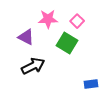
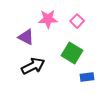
green square: moved 5 px right, 10 px down
blue rectangle: moved 4 px left, 7 px up
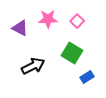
purple triangle: moved 6 px left, 9 px up
blue rectangle: rotated 24 degrees counterclockwise
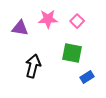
purple triangle: rotated 18 degrees counterclockwise
green square: rotated 20 degrees counterclockwise
black arrow: rotated 50 degrees counterclockwise
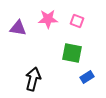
pink square: rotated 24 degrees counterclockwise
purple triangle: moved 2 px left
black arrow: moved 13 px down
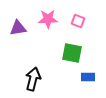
pink square: moved 1 px right
purple triangle: rotated 18 degrees counterclockwise
blue rectangle: moved 1 px right; rotated 32 degrees clockwise
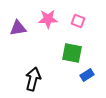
blue rectangle: moved 1 px left, 2 px up; rotated 32 degrees counterclockwise
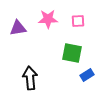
pink square: rotated 24 degrees counterclockwise
black arrow: moved 3 px left, 1 px up; rotated 20 degrees counterclockwise
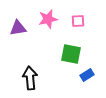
pink star: rotated 12 degrees counterclockwise
green square: moved 1 px left, 1 px down
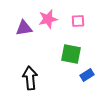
purple triangle: moved 6 px right
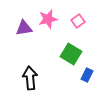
pink square: rotated 32 degrees counterclockwise
green square: rotated 20 degrees clockwise
blue rectangle: rotated 32 degrees counterclockwise
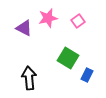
pink star: moved 1 px up
purple triangle: rotated 36 degrees clockwise
green square: moved 3 px left, 4 px down
black arrow: moved 1 px left
